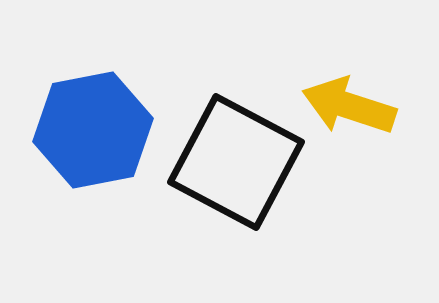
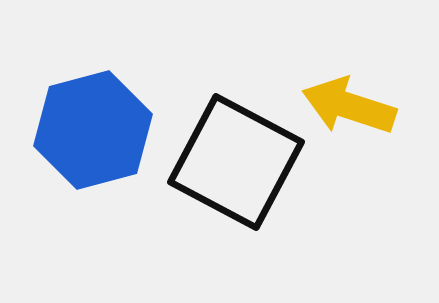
blue hexagon: rotated 4 degrees counterclockwise
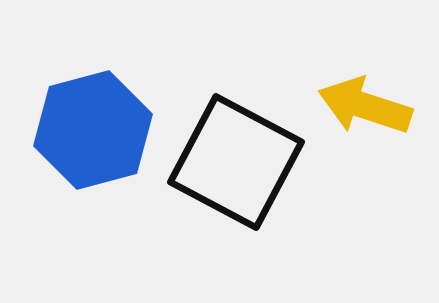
yellow arrow: moved 16 px right
